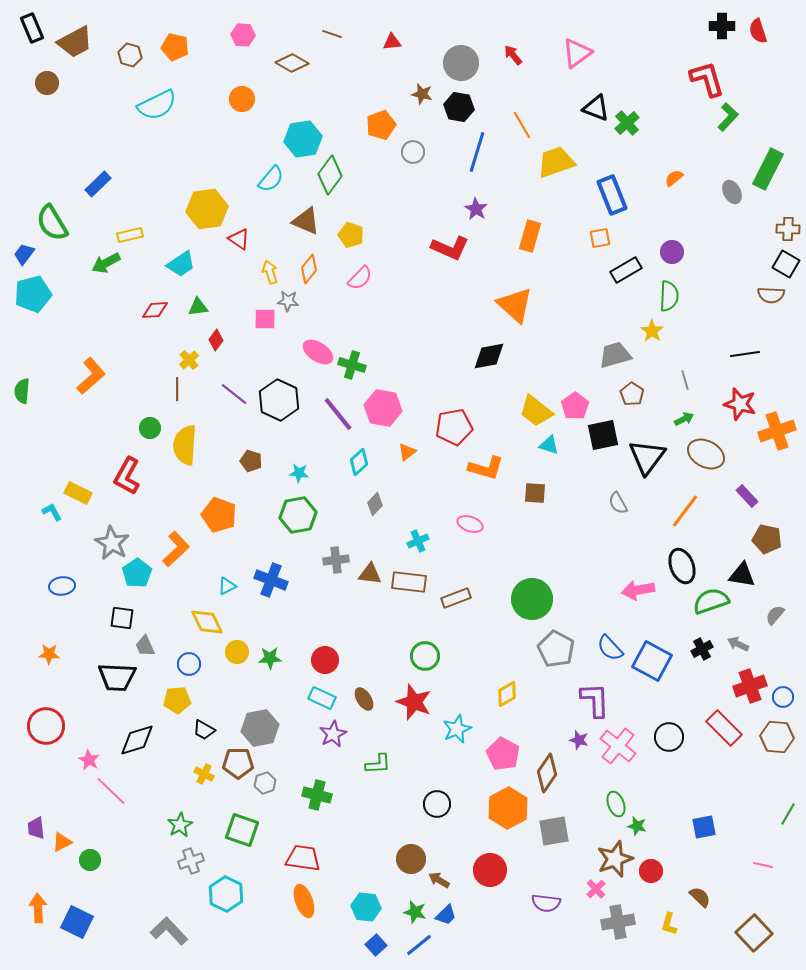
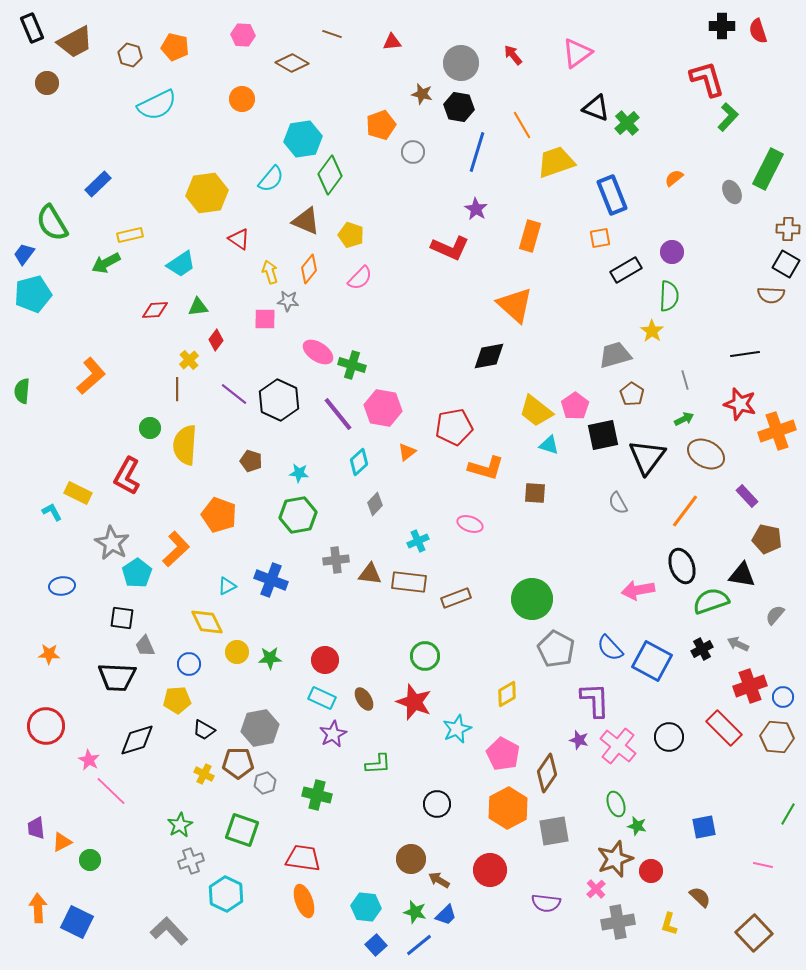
yellow hexagon at (207, 209): moved 16 px up
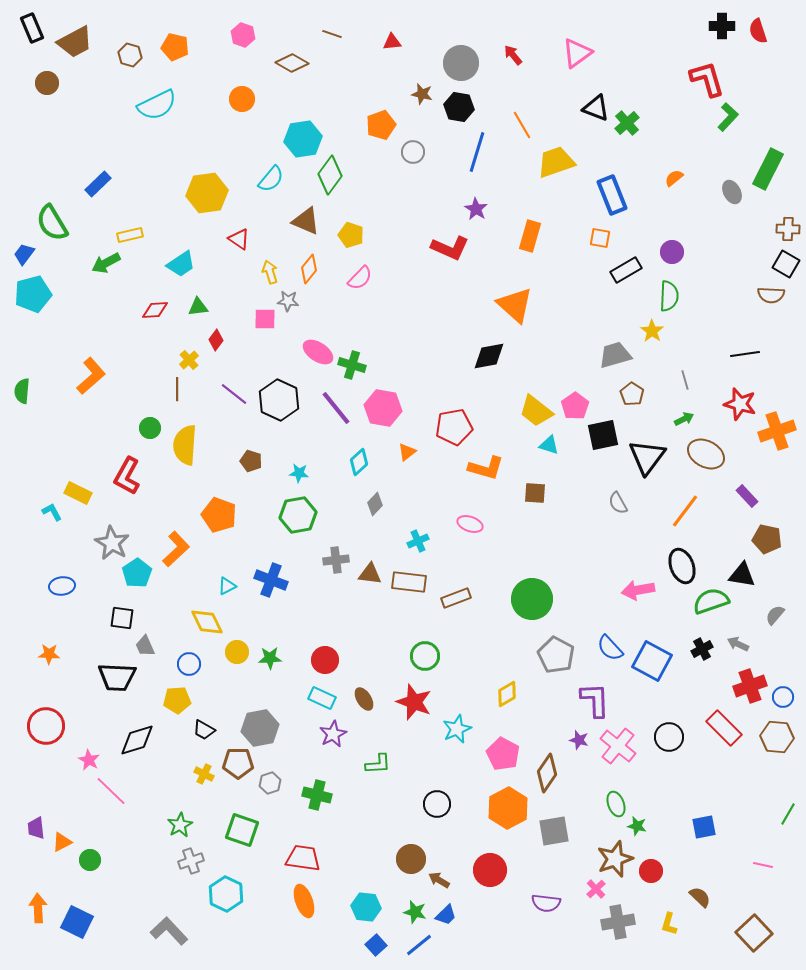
pink hexagon at (243, 35): rotated 15 degrees clockwise
orange square at (600, 238): rotated 20 degrees clockwise
purple line at (338, 414): moved 2 px left, 6 px up
gray pentagon at (556, 649): moved 6 px down
gray hexagon at (265, 783): moved 5 px right
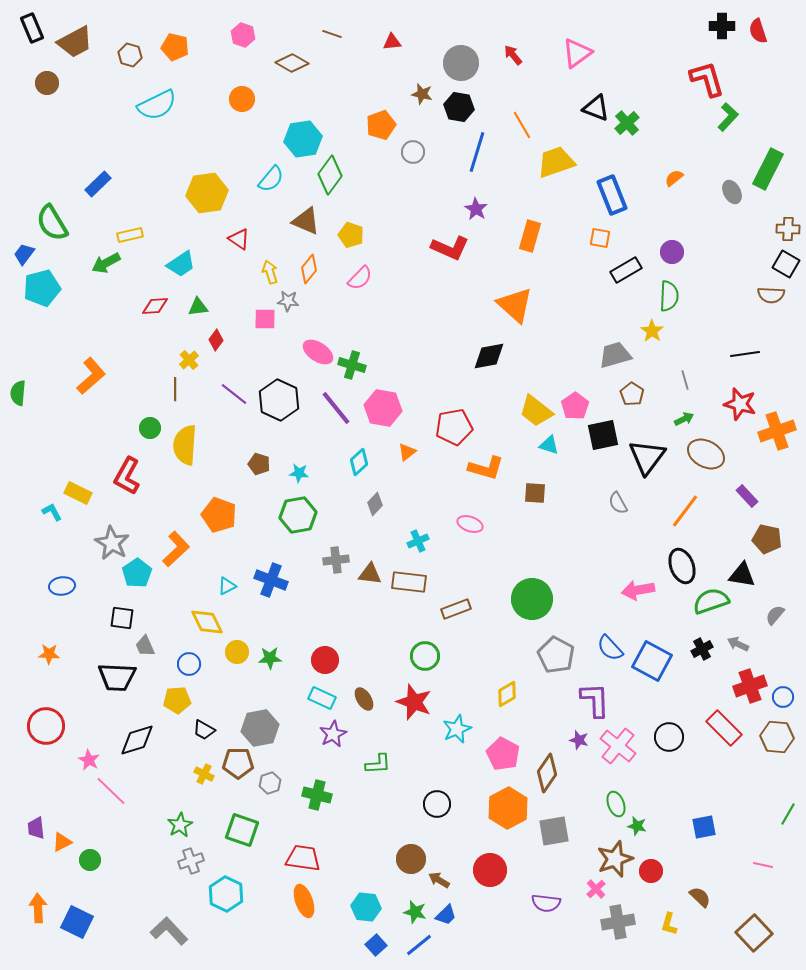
cyan pentagon at (33, 294): moved 9 px right, 6 px up
red diamond at (155, 310): moved 4 px up
brown line at (177, 389): moved 2 px left
green semicircle at (22, 391): moved 4 px left, 2 px down
brown pentagon at (251, 461): moved 8 px right, 3 px down
brown rectangle at (456, 598): moved 11 px down
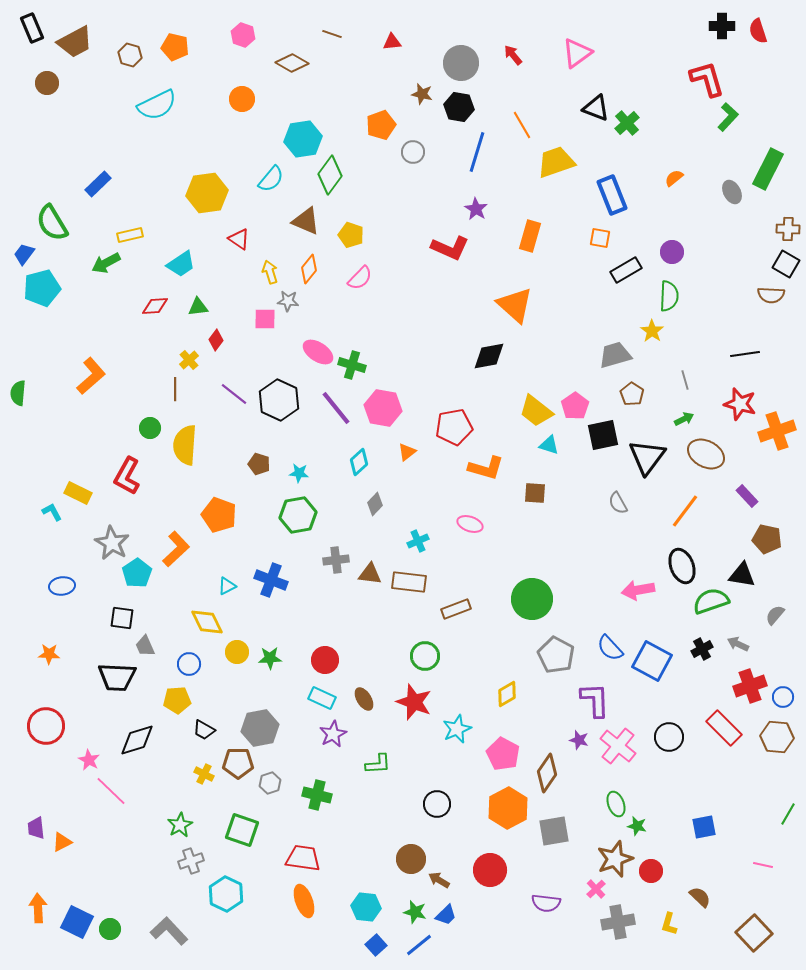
green circle at (90, 860): moved 20 px right, 69 px down
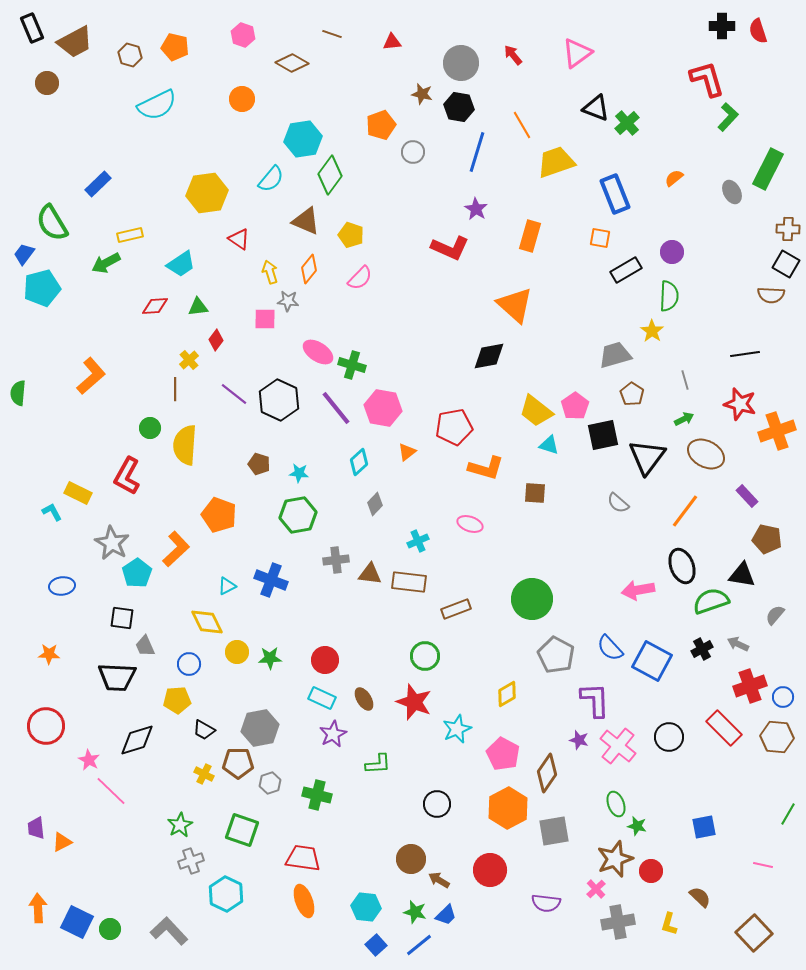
blue rectangle at (612, 195): moved 3 px right, 1 px up
gray semicircle at (618, 503): rotated 20 degrees counterclockwise
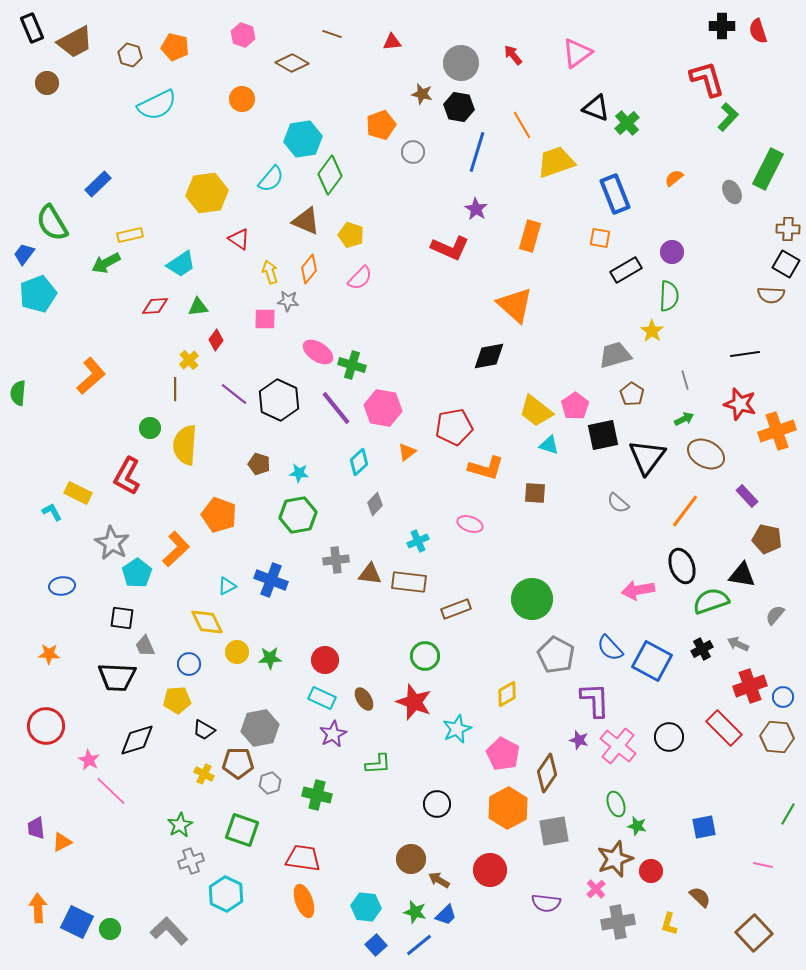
cyan pentagon at (42, 288): moved 4 px left, 6 px down; rotated 6 degrees counterclockwise
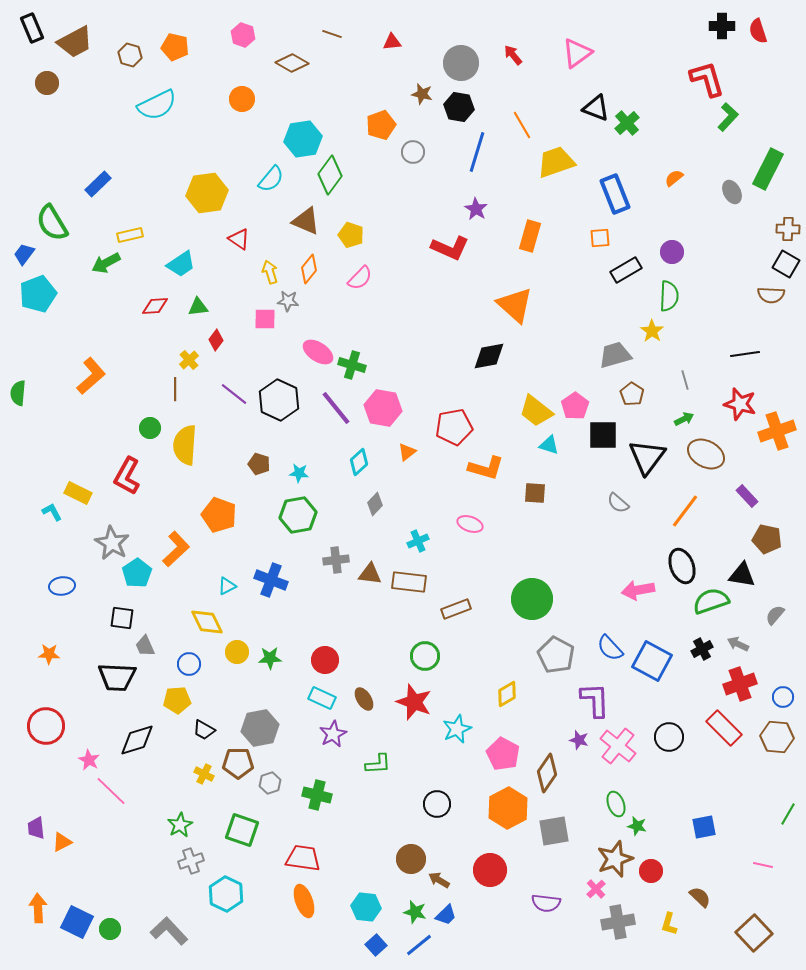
orange square at (600, 238): rotated 15 degrees counterclockwise
black square at (603, 435): rotated 12 degrees clockwise
red cross at (750, 686): moved 10 px left, 2 px up
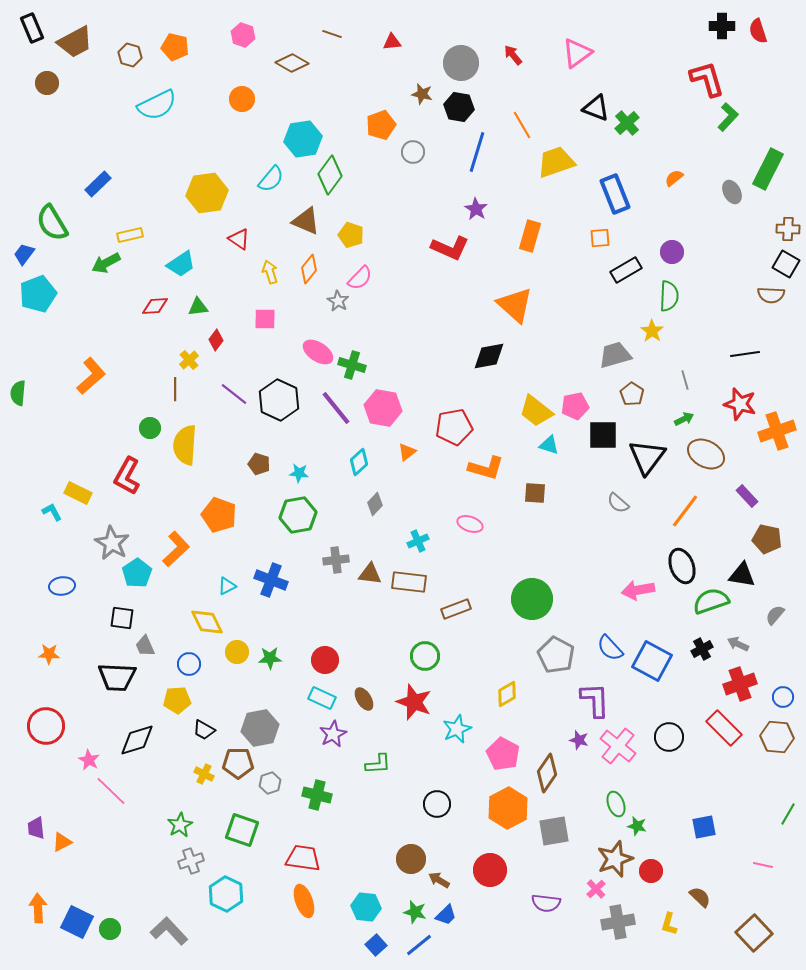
gray star at (288, 301): moved 50 px right; rotated 25 degrees clockwise
pink pentagon at (575, 406): rotated 24 degrees clockwise
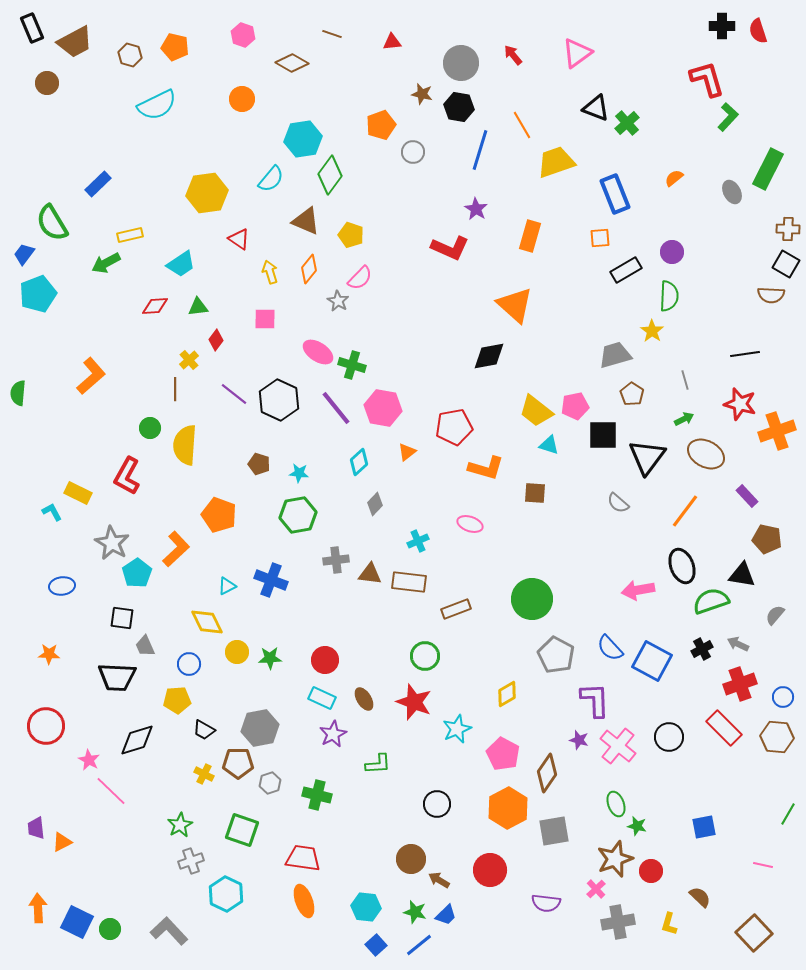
blue line at (477, 152): moved 3 px right, 2 px up
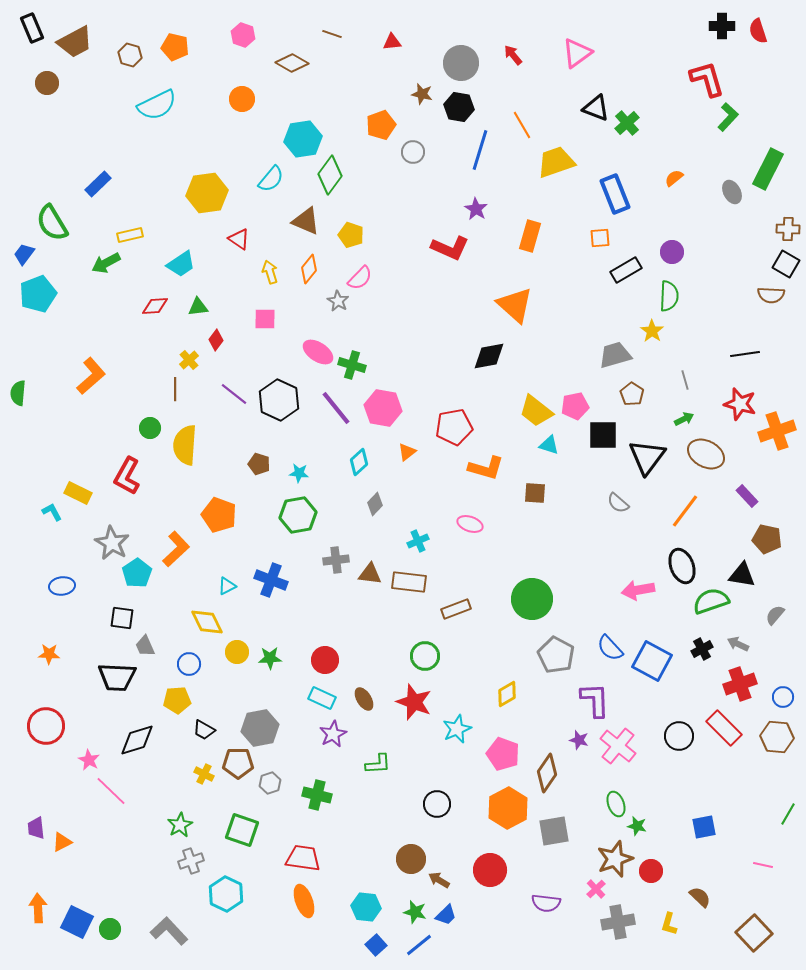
black circle at (669, 737): moved 10 px right, 1 px up
pink pentagon at (503, 754): rotated 8 degrees counterclockwise
